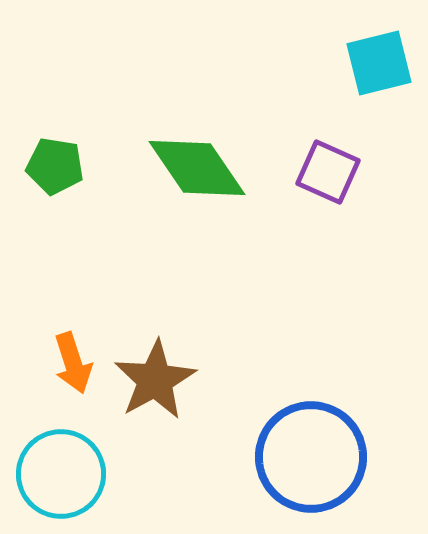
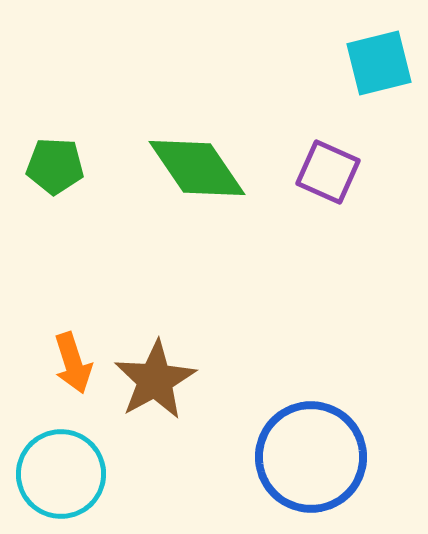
green pentagon: rotated 6 degrees counterclockwise
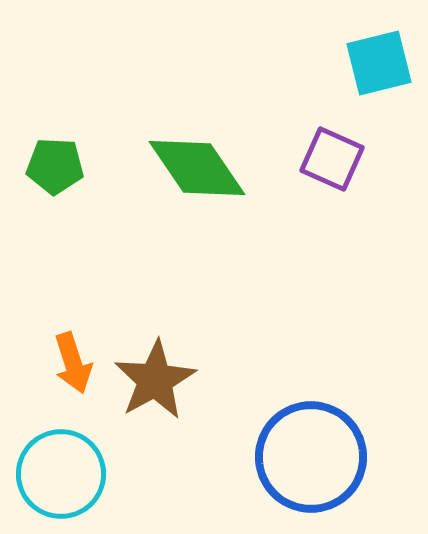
purple square: moved 4 px right, 13 px up
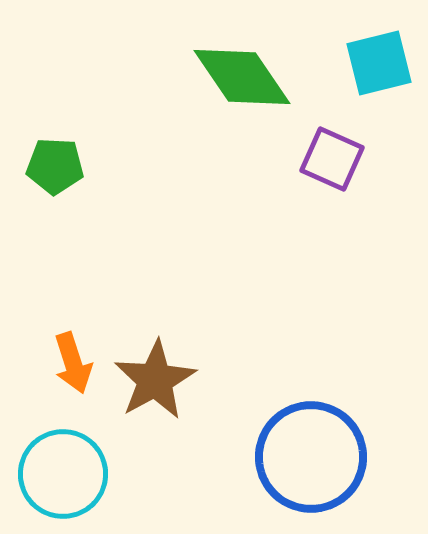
green diamond: moved 45 px right, 91 px up
cyan circle: moved 2 px right
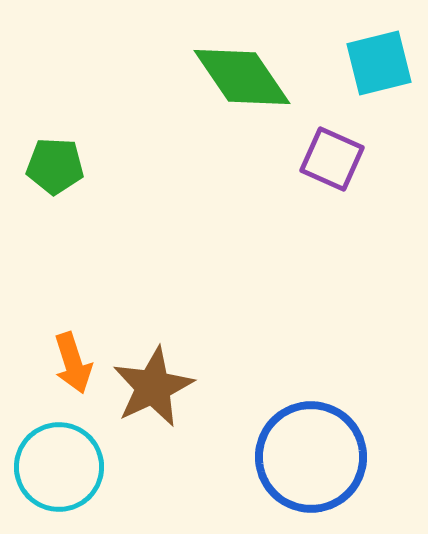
brown star: moved 2 px left, 7 px down; rotated 4 degrees clockwise
cyan circle: moved 4 px left, 7 px up
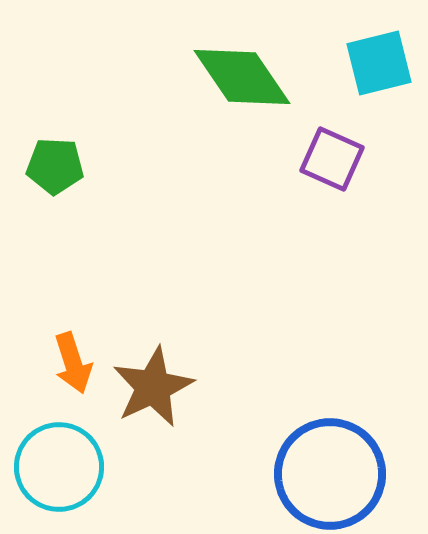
blue circle: moved 19 px right, 17 px down
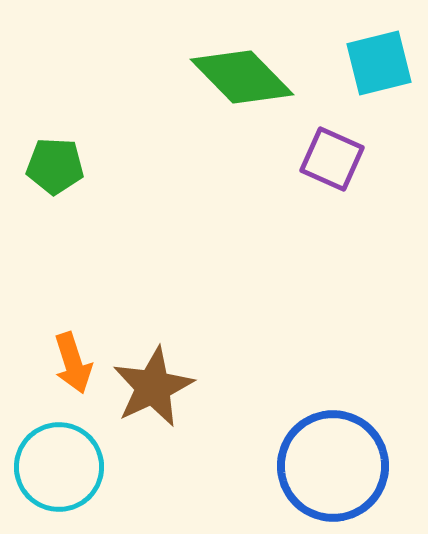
green diamond: rotated 10 degrees counterclockwise
blue circle: moved 3 px right, 8 px up
